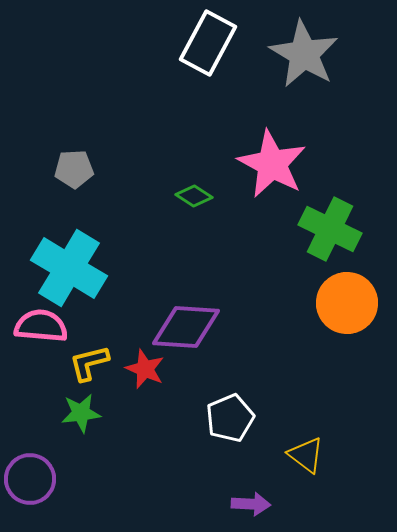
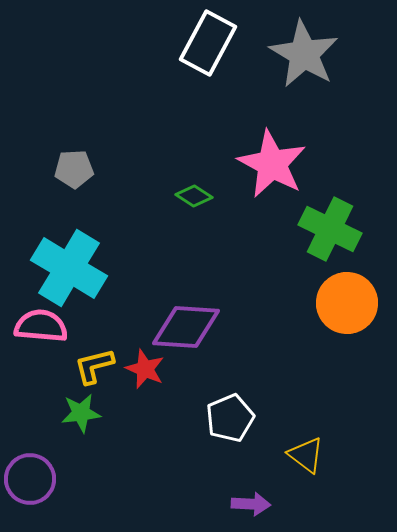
yellow L-shape: moved 5 px right, 3 px down
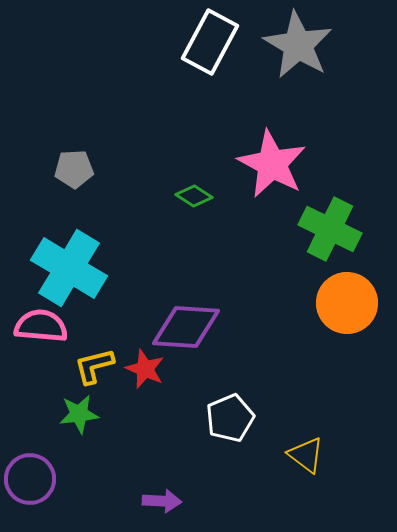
white rectangle: moved 2 px right, 1 px up
gray star: moved 6 px left, 9 px up
green star: moved 2 px left, 1 px down
purple arrow: moved 89 px left, 3 px up
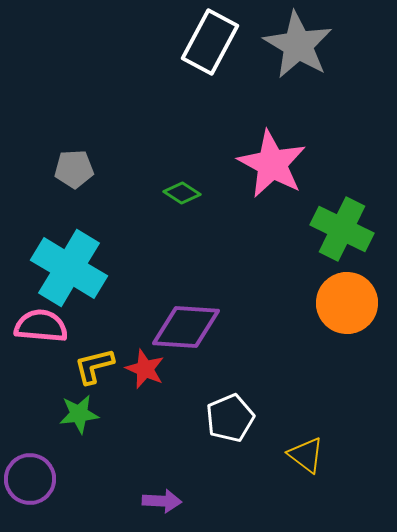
green diamond: moved 12 px left, 3 px up
green cross: moved 12 px right
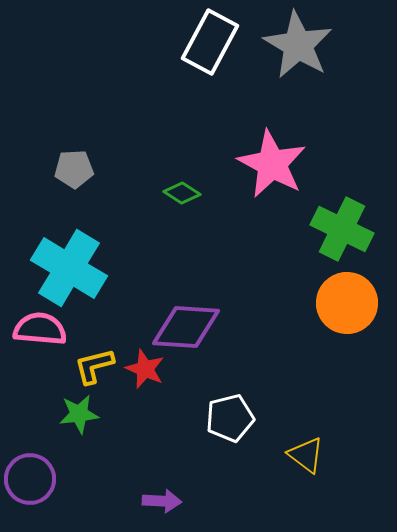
pink semicircle: moved 1 px left, 3 px down
white pentagon: rotated 9 degrees clockwise
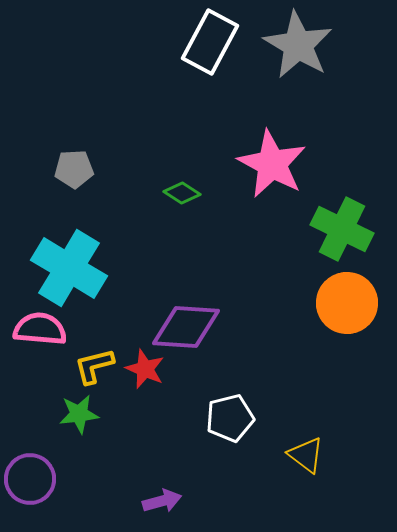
purple arrow: rotated 18 degrees counterclockwise
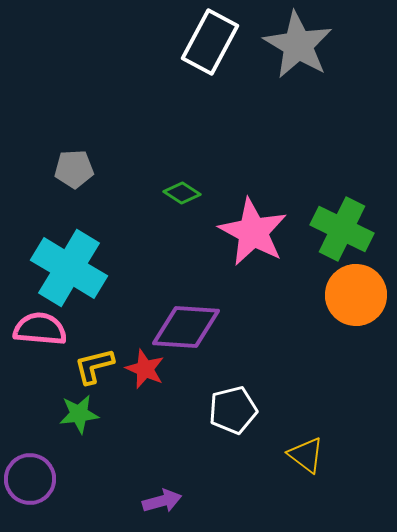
pink star: moved 19 px left, 68 px down
orange circle: moved 9 px right, 8 px up
white pentagon: moved 3 px right, 8 px up
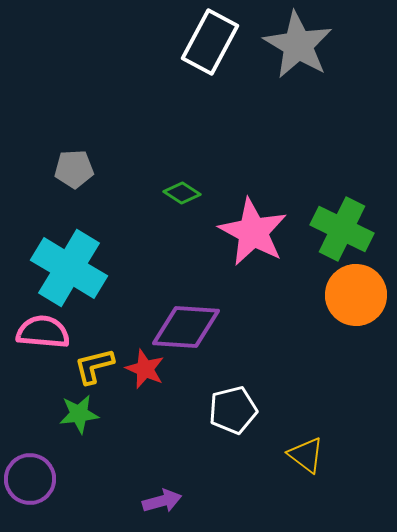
pink semicircle: moved 3 px right, 3 px down
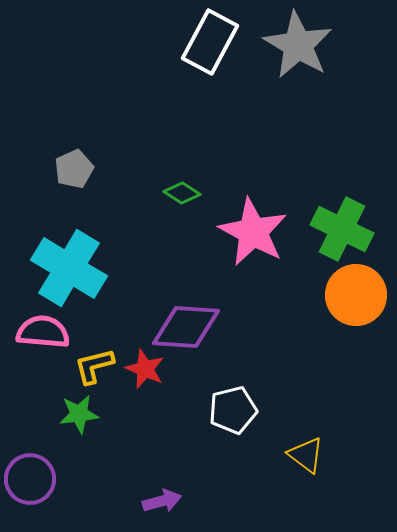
gray pentagon: rotated 21 degrees counterclockwise
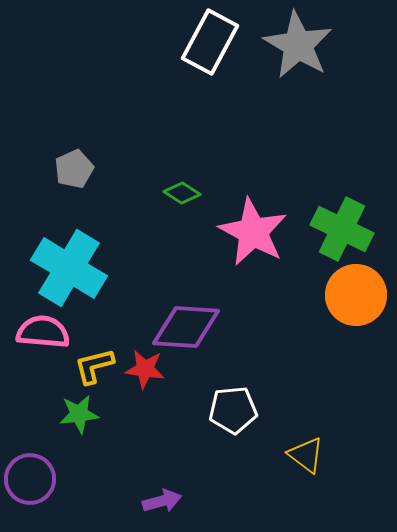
red star: rotated 15 degrees counterclockwise
white pentagon: rotated 9 degrees clockwise
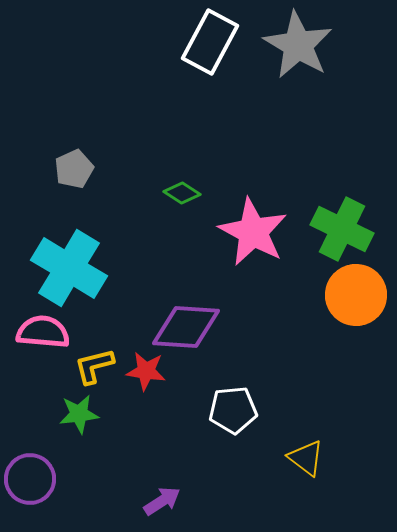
red star: moved 1 px right, 2 px down
yellow triangle: moved 3 px down
purple arrow: rotated 18 degrees counterclockwise
